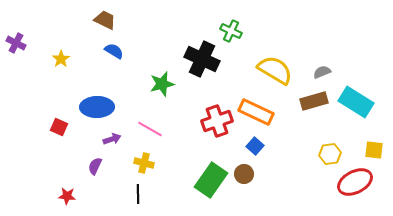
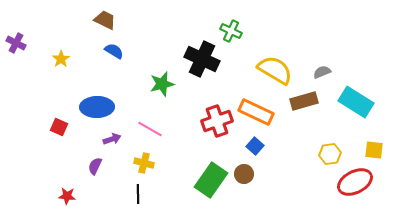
brown rectangle: moved 10 px left
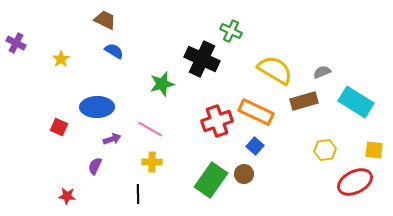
yellow hexagon: moved 5 px left, 4 px up
yellow cross: moved 8 px right, 1 px up; rotated 12 degrees counterclockwise
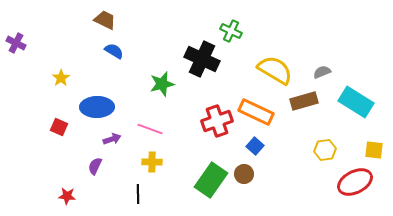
yellow star: moved 19 px down
pink line: rotated 10 degrees counterclockwise
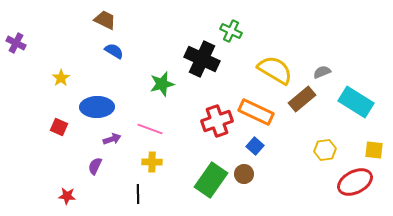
brown rectangle: moved 2 px left, 2 px up; rotated 24 degrees counterclockwise
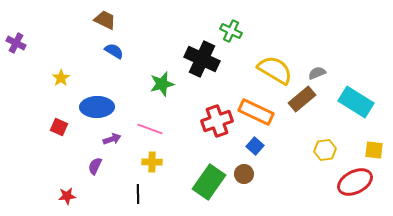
gray semicircle: moved 5 px left, 1 px down
green rectangle: moved 2 px left, 2 px down
red star: rotated 12 degrees counterclockwise
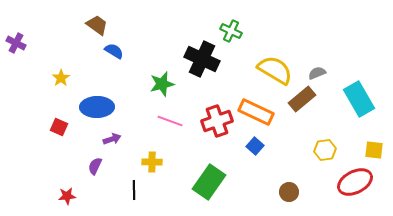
brown trapezoid: moved 8 px left, 5 px down; rotated 10 degrees clockwise
cyan rectangle: moved 3 px right, 3 px up; rotated 28 degrees clockwise
pink line: moved 20 px right, 8 px up
brown circle: moved 45 px right, 18 px down
black line: moved 4 px left, 4 px up
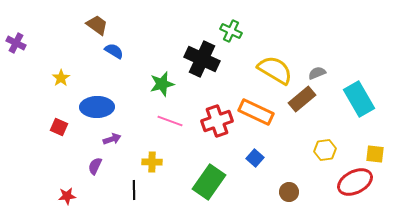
blue square: moved 12 px down
yellow square: moved 1 px right, 4 px down
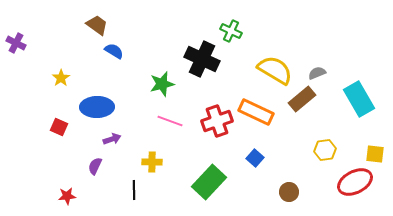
green rectangle: rotated 8 degrees clockwise
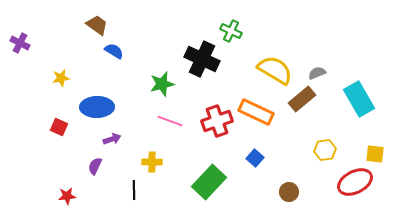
purple cross: moved 4 px right
yellow star: rotated 24 degrees clockwise
